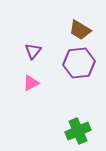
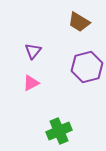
brown trapezoid: moved 1 px left, 8 px up
purple hexagon: moved 8 px right, 4 px down; rotated 8 degrees counterclockwise
green cross: moved 19 px left
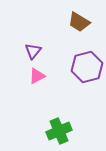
pink triangle: moved 6 px right, 7 px up
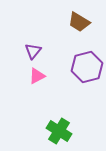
green cross: rotated 35 degrees counterclockwise
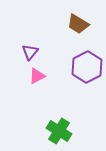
brown trapezoid: moved 1 px left, 2 px down
purple triangle: moved 3 px left, 1 px down
purple hexagon: rotated 12 degrees counterclockwise
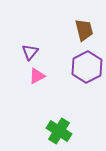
brown trapezoid: moved 6 px right, 6 px down; rotated 135 degrees counterclockwise
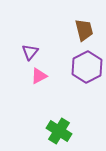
pink triangle: moved 2 px right
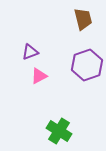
brown trapezoid: moved 1 px left, 11 px up
purple triangle: rotated 30 degrees clockwise
purple hexagon: moved 2 px up; rotated 8 degrees clockwise
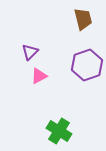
purple triangle: rotated 24 degrees counterclockwise
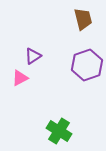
purple triangle: moved 3 px right, 4 px down; rotated 12 degrees clockwise
pink triangle: moved 19 px left, 2 px down
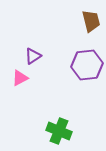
brown trapezoid: moved 8 px right, 2 px down
purple hexagon: rotated 12 degrees clockwise
green cross: rotated 10 degrees counterclockwise
